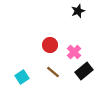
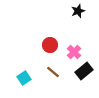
cyan square: moved 2 px right, 1 px down
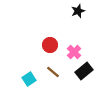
cyan square: moved 5 px right, 1 px down
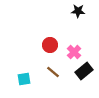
black star: rotated 24 degrees clockwise
cyan square: moved 5 px left; rotated 24 degrees clockwise
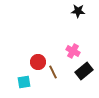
red circle: moved 12 px left, 17 px down
pink cross: moved 1 px left, 1 px up; rotated 16 degrees counterclockwise
brown line: rotated 24 degrees clockwise
cyan square: moved 3 px down
